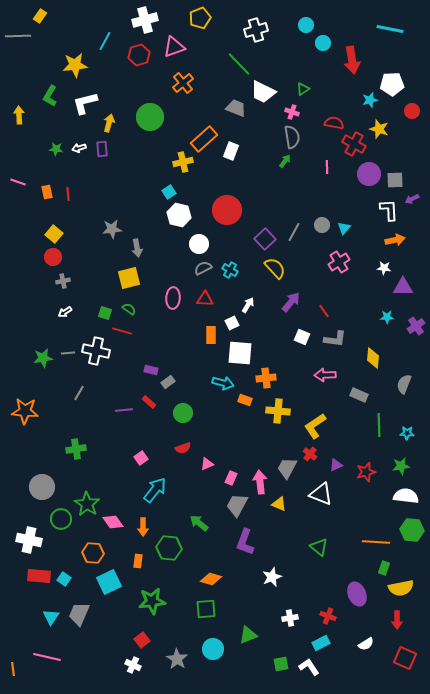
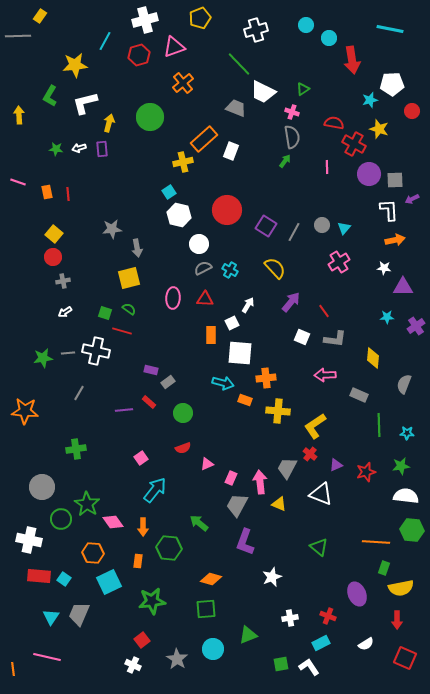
cyan circle at (323, 43): moved 6 px right, 5 px up
purple square at (265, 239): moved 1 px right, 13 px up; rotated 15 degrees counterclockwise
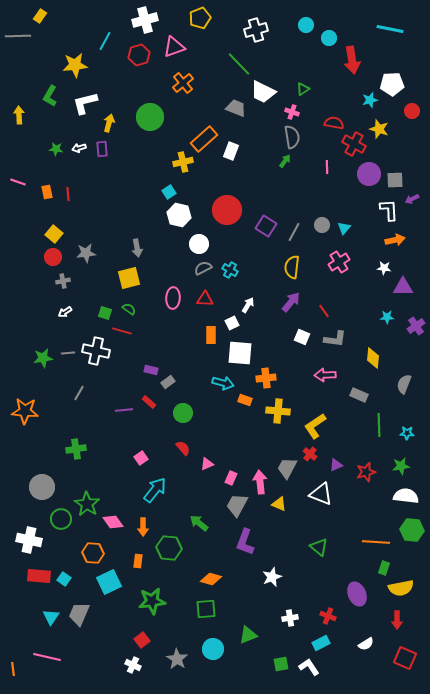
gray star at (112, 229): moved 26 px left, 24 px down
yellow semicircle at (275, 268): moved 17 px right, 1 px up; rotated 130 degrees counterclockwise
red semicircle at (183, 448): rotated 112 degrees counterclockwise
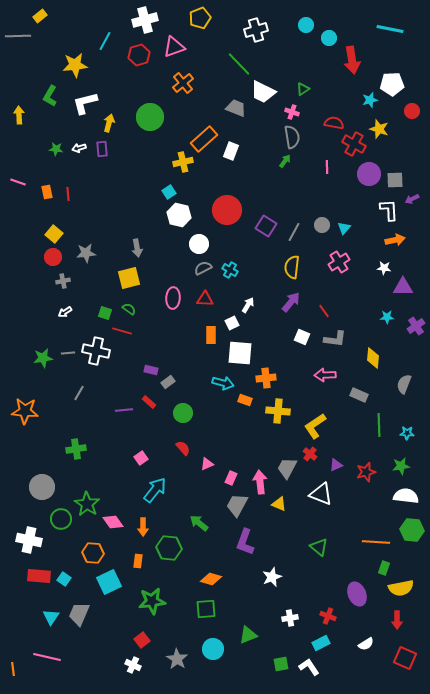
yellow rectangle at (40, 16): rotated 16 degrees clockwise
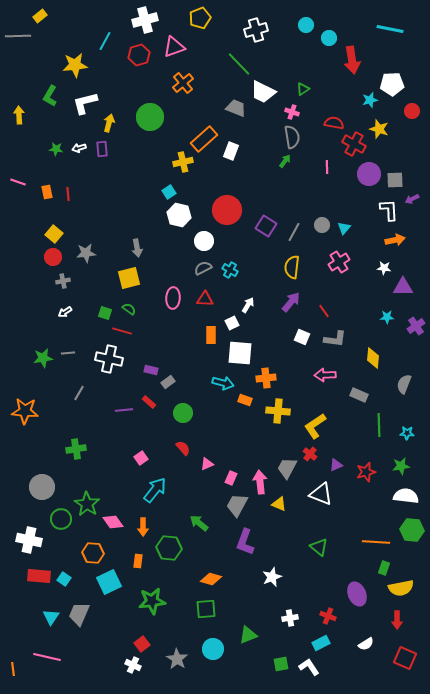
white circle at (199, 244): moved 5 px right, 3 px up
white cross at (96, 351): moved 13 px right, 8 px down
red square at (142, 640): moved 4 px down
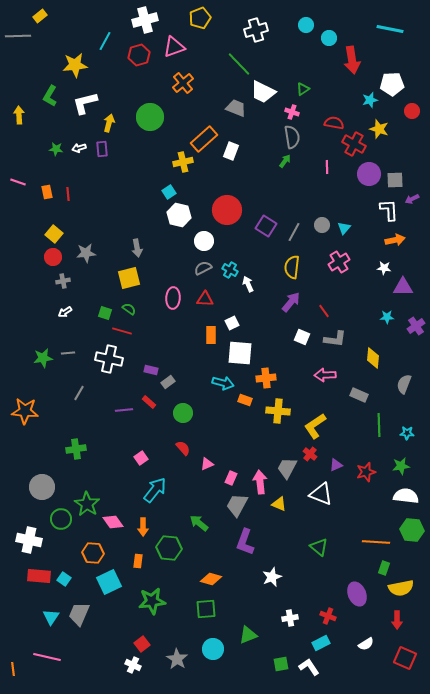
white arrow at (248, 305): moved 21 px up; rotated 56 degrees counterclockwise
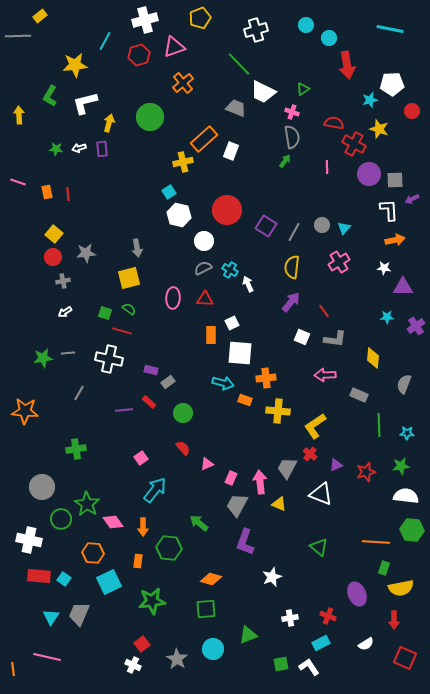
red arrow at (352, 60): moved 5 px left, 5 px down
red arrow at (397, 620): moved 3 px left
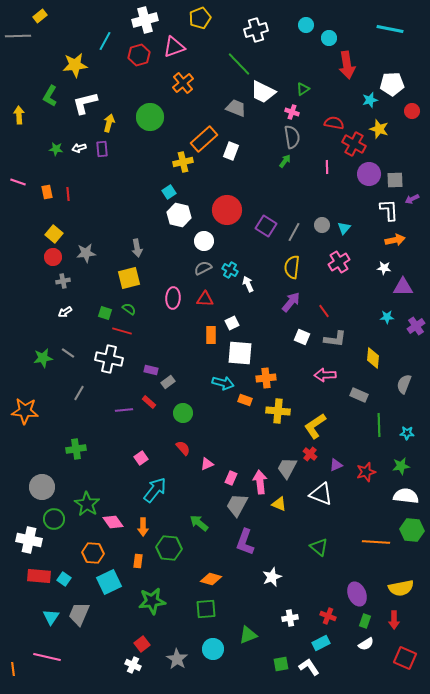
gray line at (68, 353): rotated 40 degrees clockwise
green circle at (61, 519): moved 7 px left
green rectangle at (384, 568): moved 19 px left, 53 px down
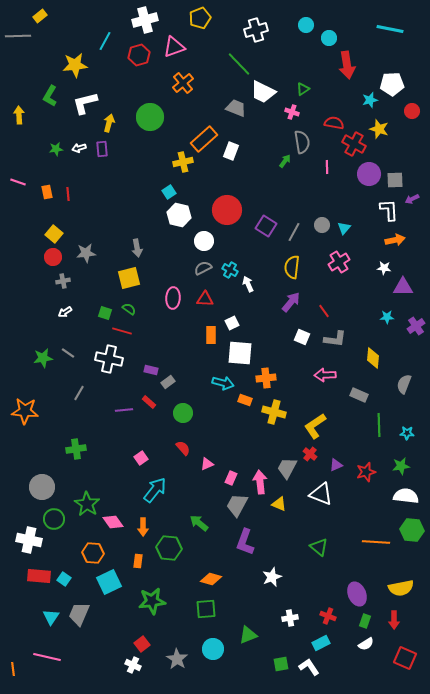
gray semicircle at (292, 137): moved 10 px right, 5 px down
green star at (56, 149): rotated 16 degrees counterclockwise
yellow cross at (278, 411): moved 4 px left, 1 px down; rotated 10 degrees clockwise
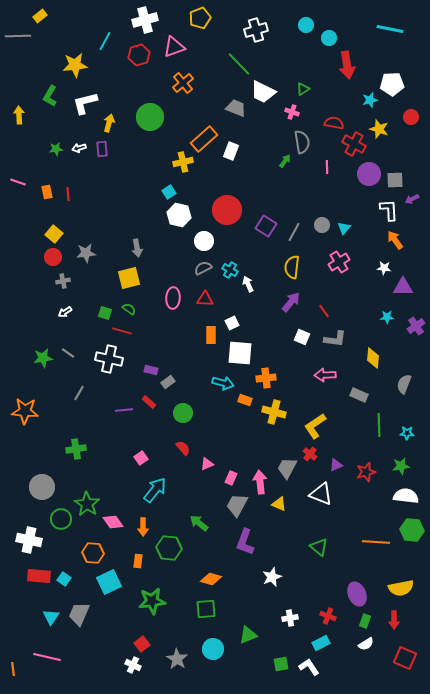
red circle at (412, 111): moved 1 px left, 6 px down
orange arrow at (395, 240): rotated 114 degrees counterclockwise
green circle at (54, 519): moved 7 px right
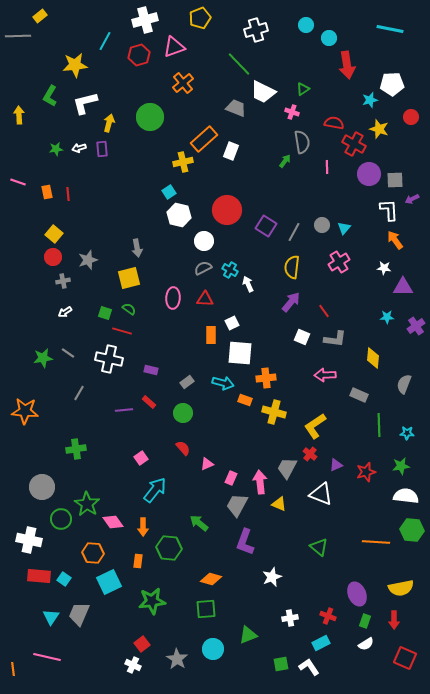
gray star at (86, 253): moved 2 px right, 7 px down; rotated 12 degrees counterclockwise
gray rectangle at (168, 382): moved 19 px right
